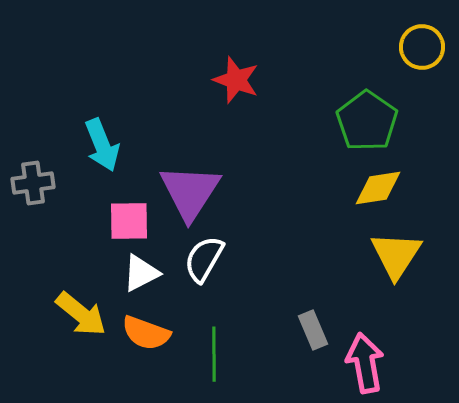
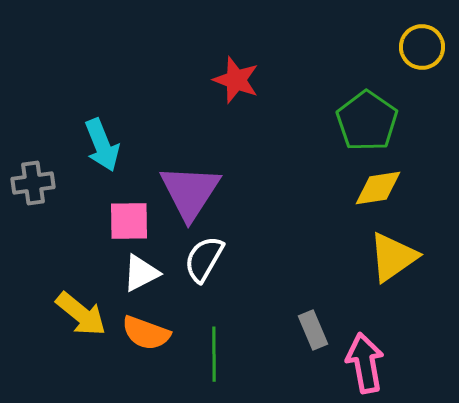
yellow triangle: moved 3 px left, 2 px down; rotated 22 degrees clockwise
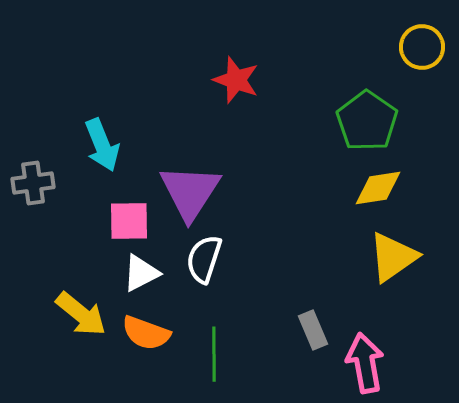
white semicircle: rotated 12 degrees counterclockwise
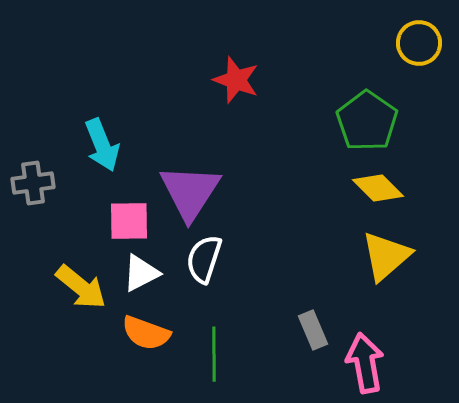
yellow circle: moved 3 px left, 4 px up
yellow diamond: rotated 54 degrees clockwise
yellow triangle: moved 7 px left, 1 px up; rotated 6 degrees counterclockwise
yellow arrow: moved 27 px up
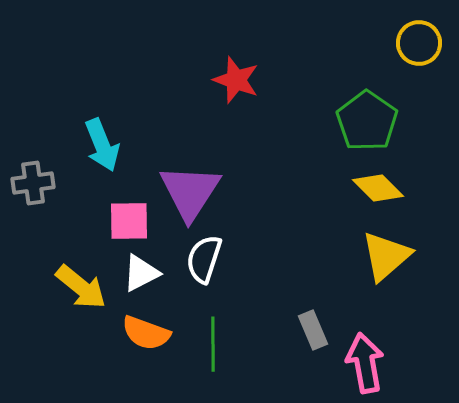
green line: moved 1 px left, 10 px up
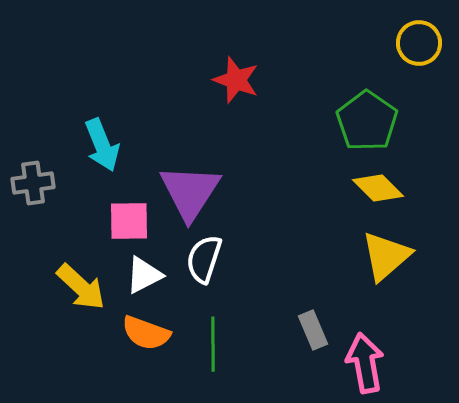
white triangle: moved 3 px right, 2 px down
yellow arrow: rotated 4 degrees clockwise
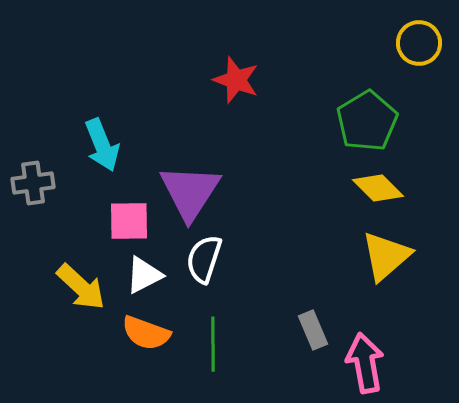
green pentagon: rotated 6 degrees clockwise
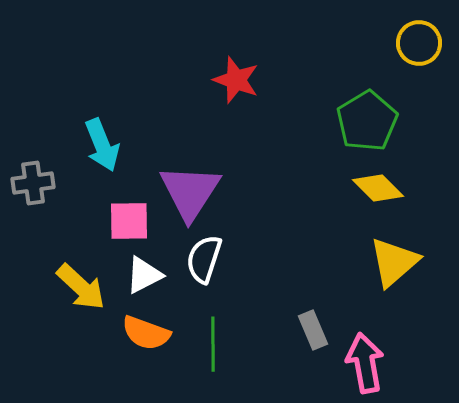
yellow triangle: moved 8 px right, 6 px down
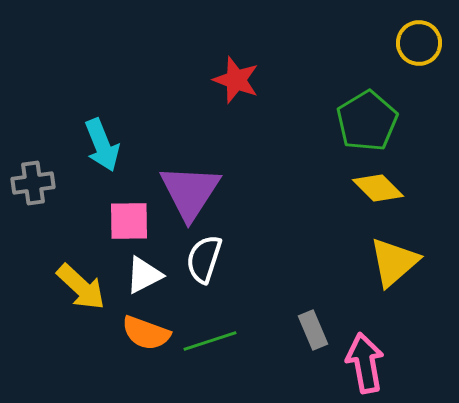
green line: moved 3 px left, 3 px up; rotated 72 degrees clockwise
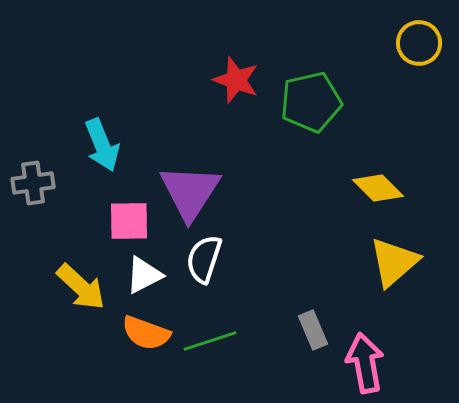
green pentagon: moved 56 px left, 19 px up; rotated 18 degrees clockwise
